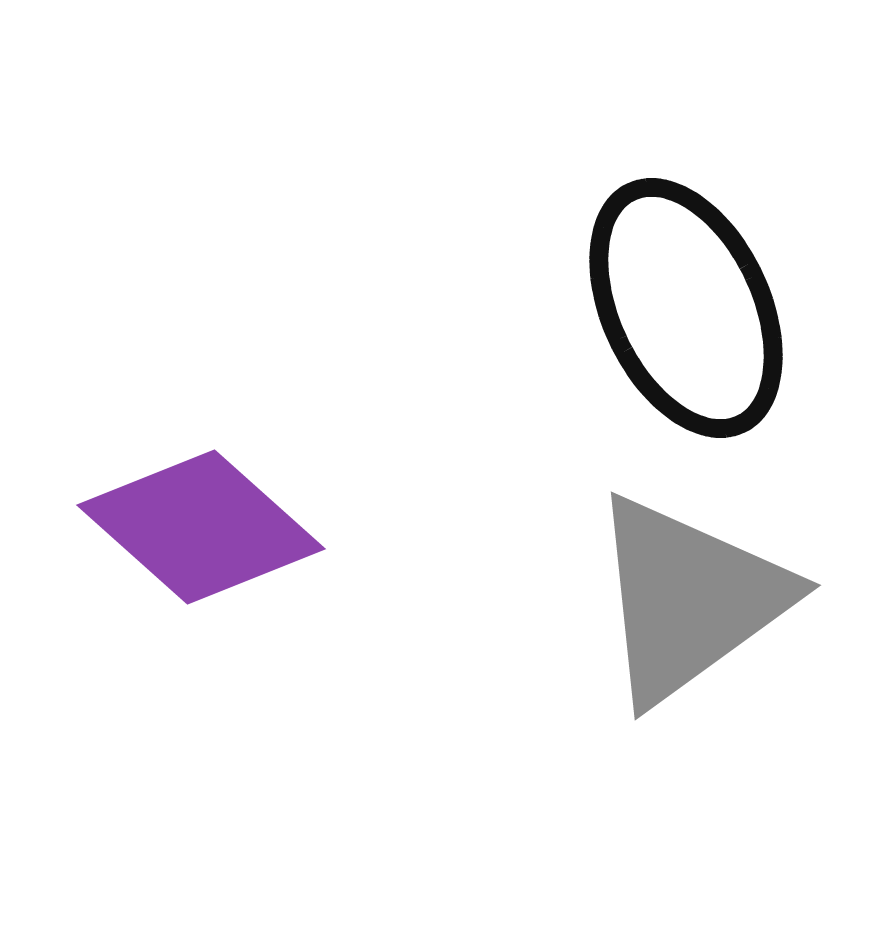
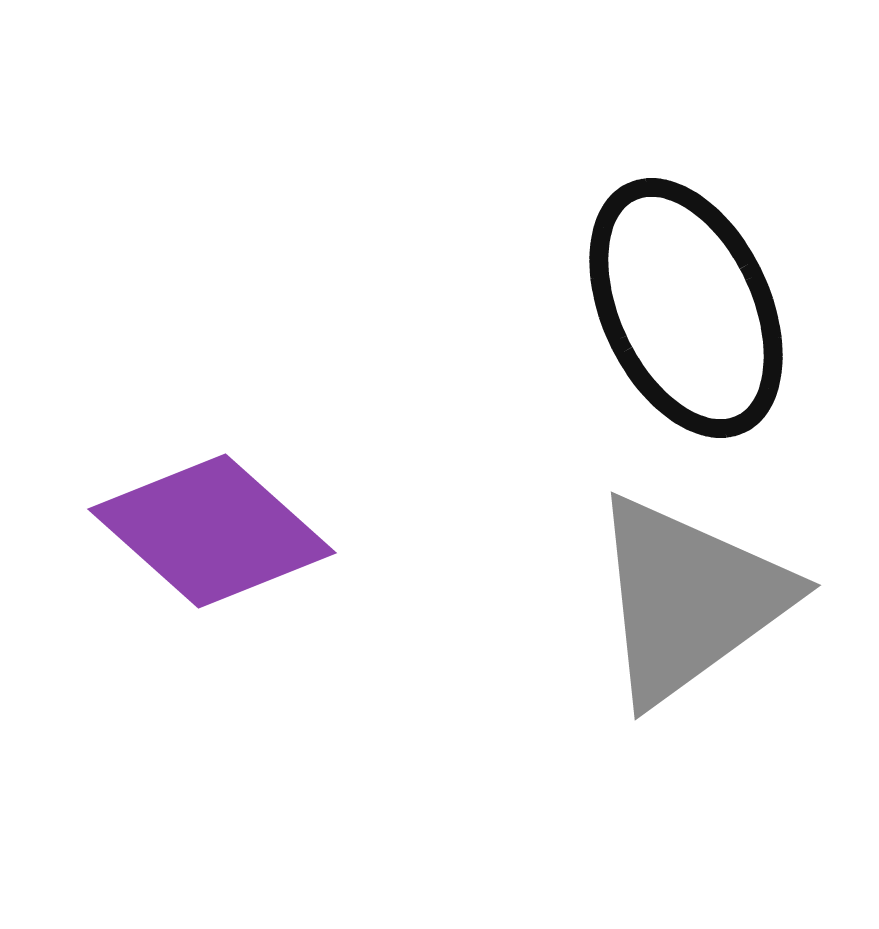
purple diamond: moved 11 px right, 4 px down
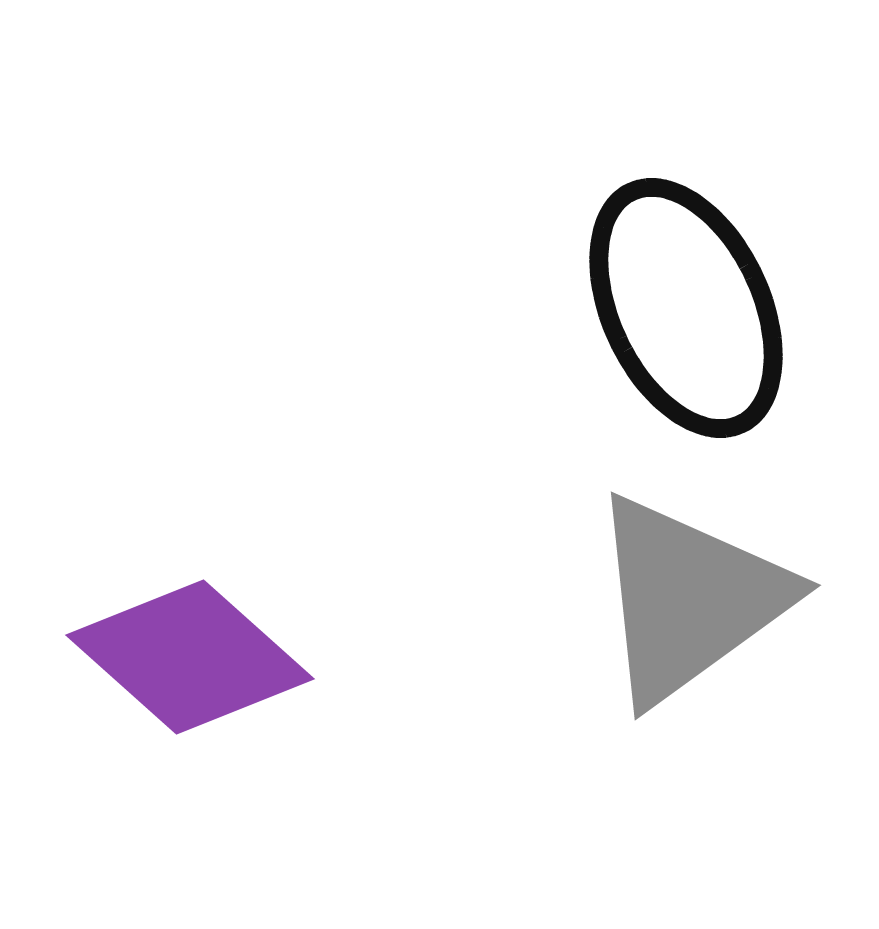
purple diamond: moved 22 px left, 126 px down
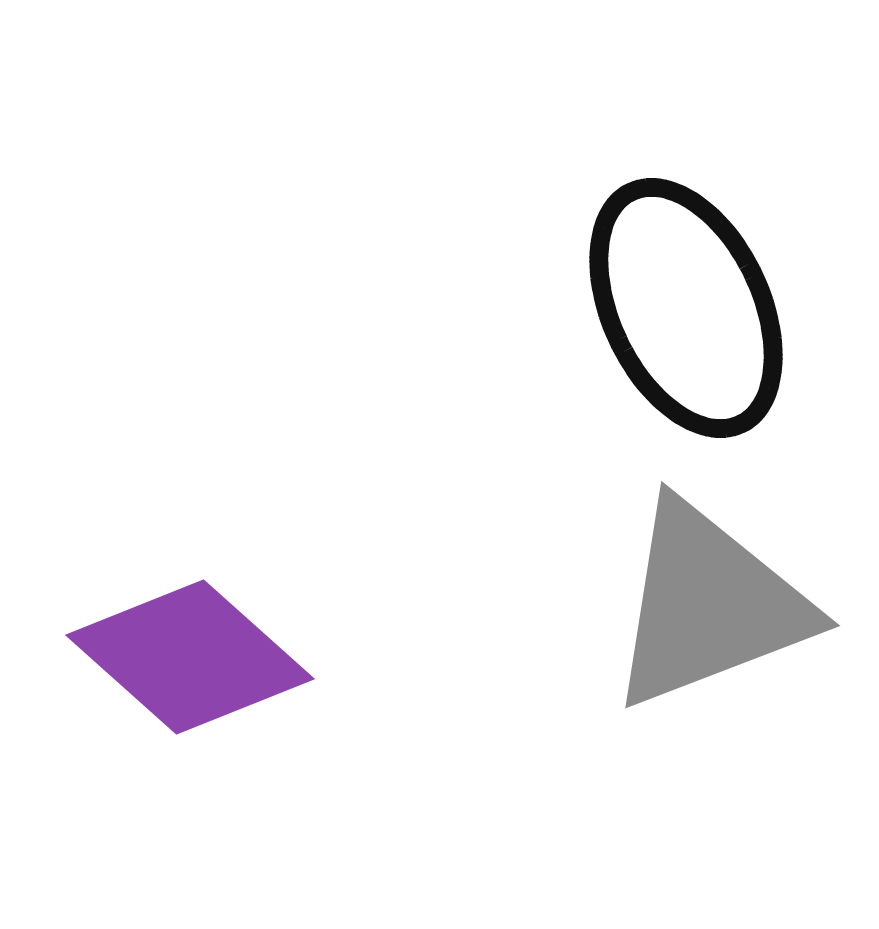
gray triangle: moved 20 px right, 6 px down; rotated 15 degrees clockwise
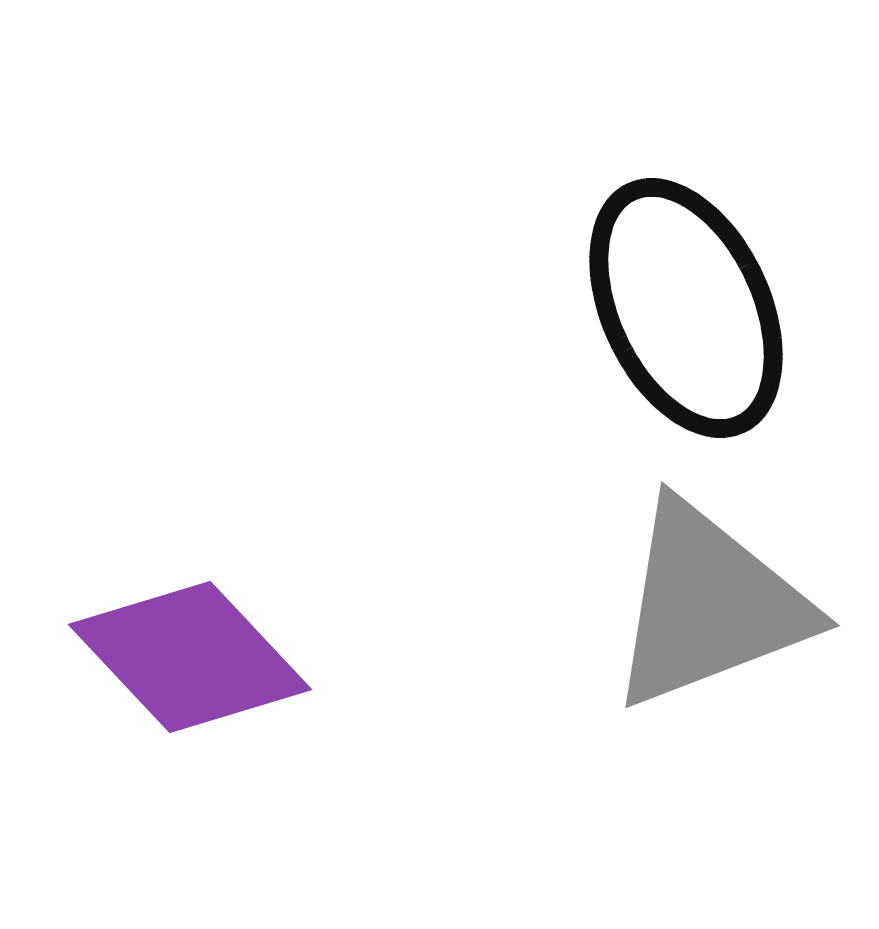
purple diamond: rotated 5 degrees clockwise
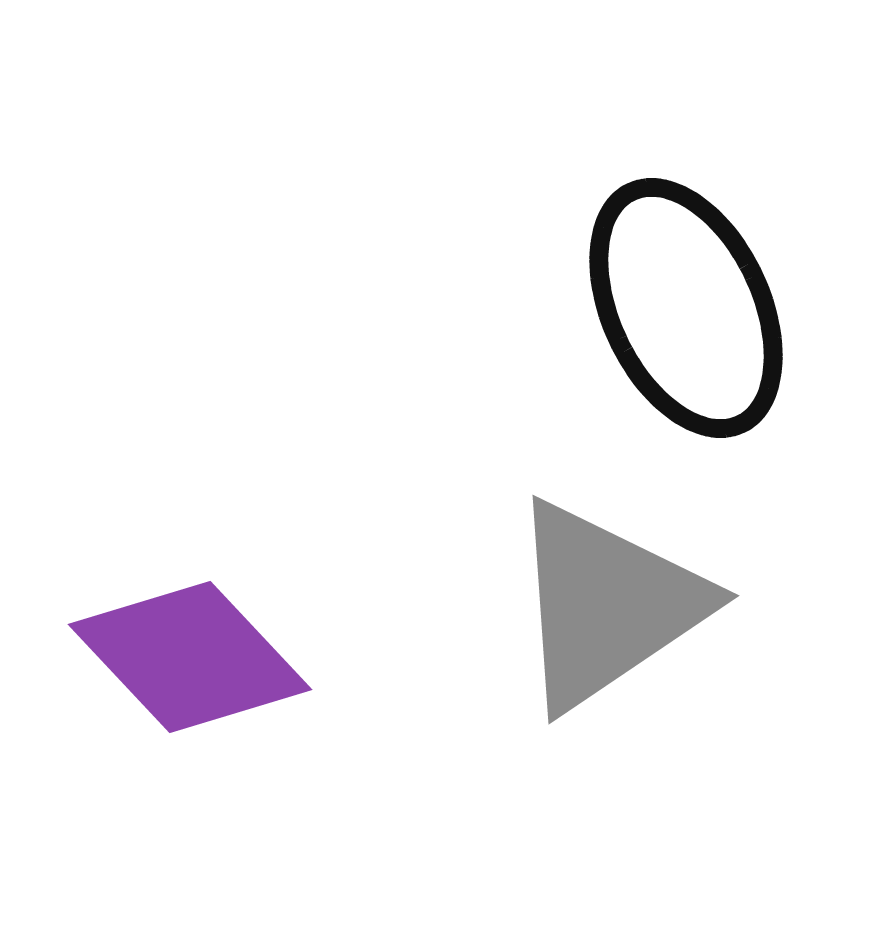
gray triangle: moved 102 px left; rotated 13 degrees counterclockwise
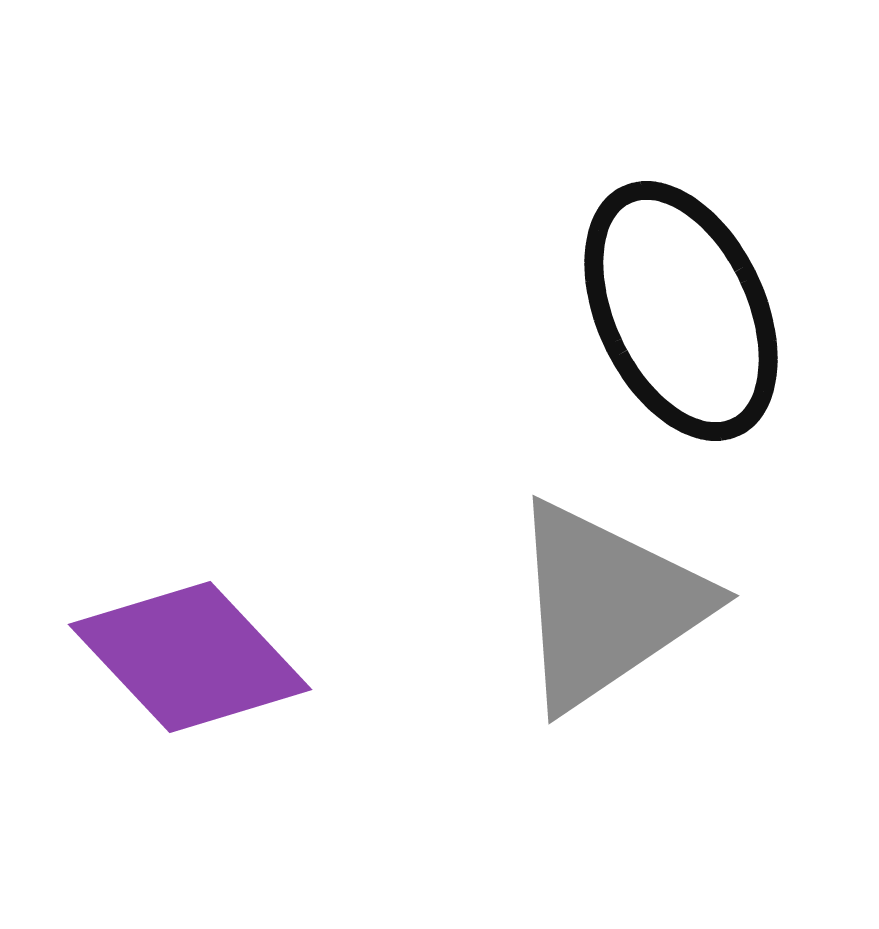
black ellipse: moved 5 px left, 3 px down
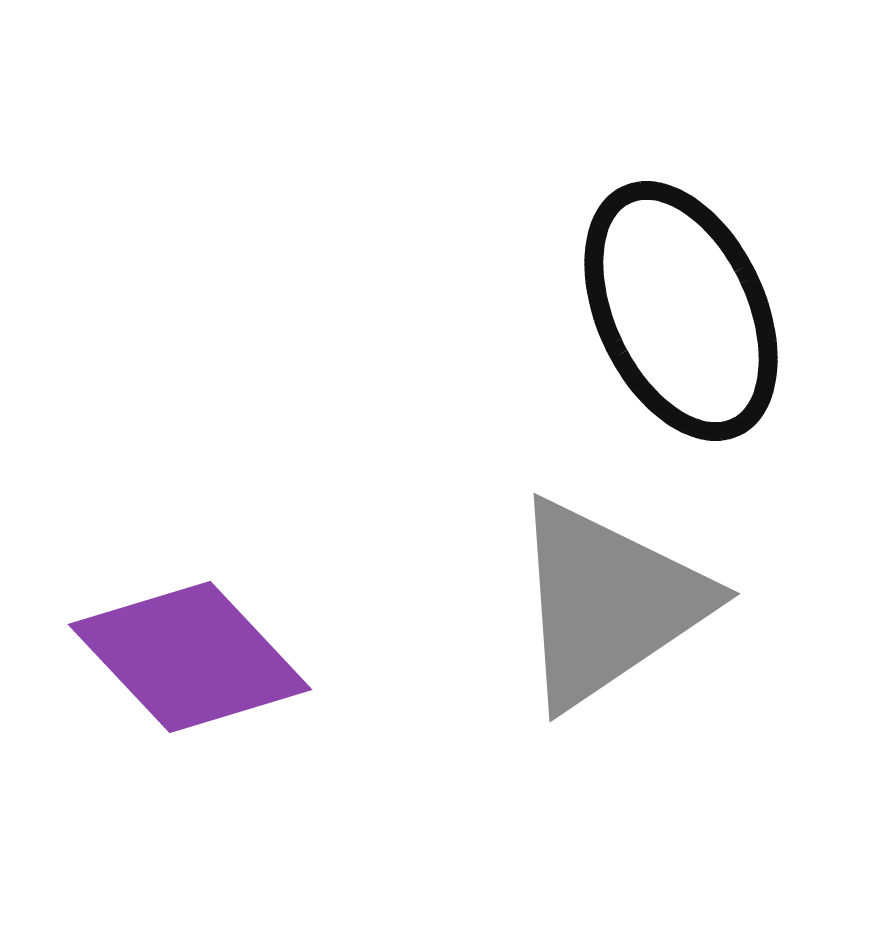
gray triangle: moved 1 px right, 2 px up
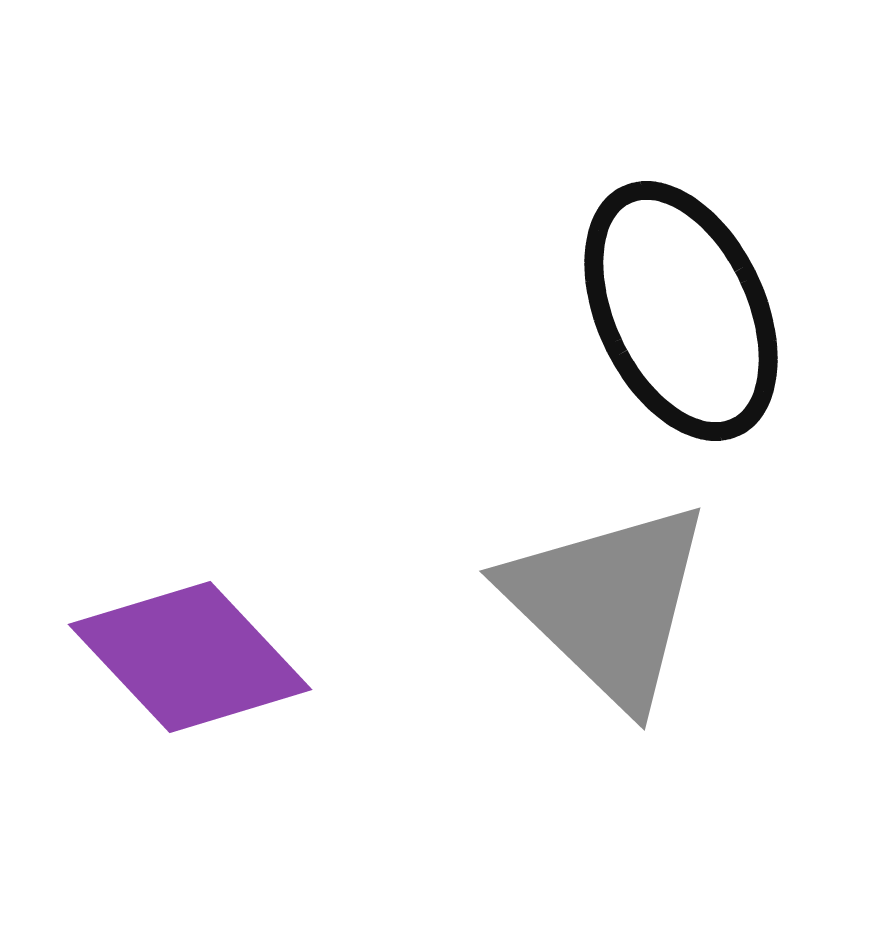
gray triangle: rotated 42 degrees counterclockwise
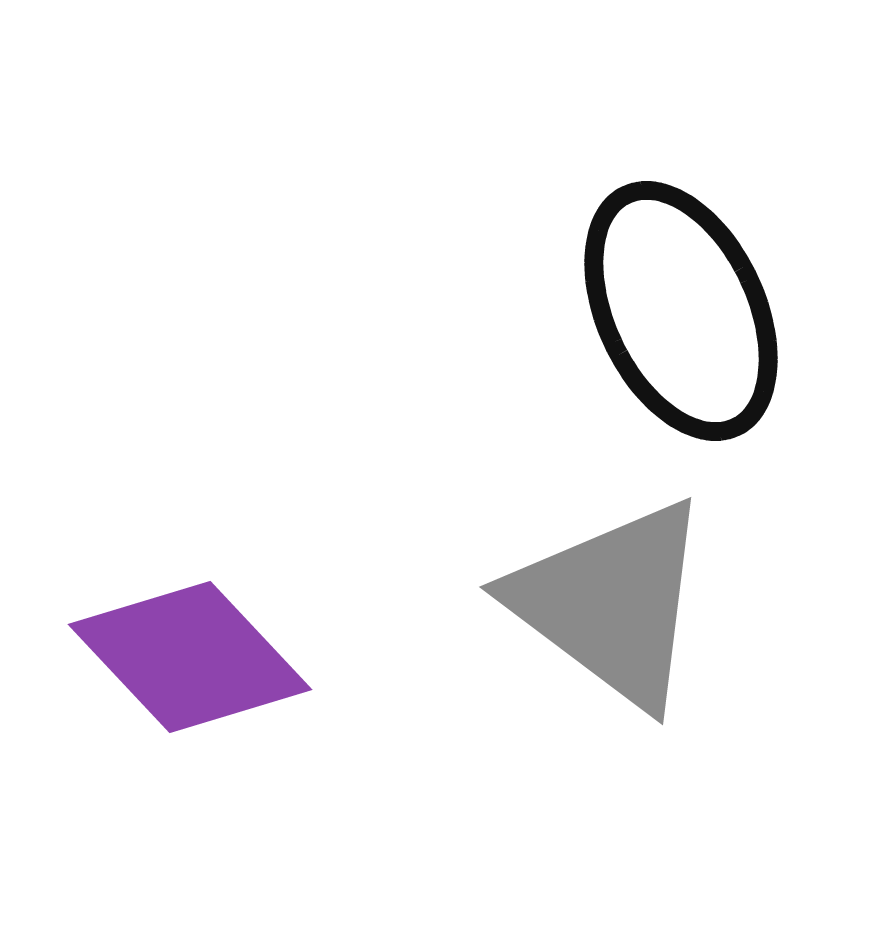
gray triangle: moved 3 px right; rotated 7 degrees counterclockwise
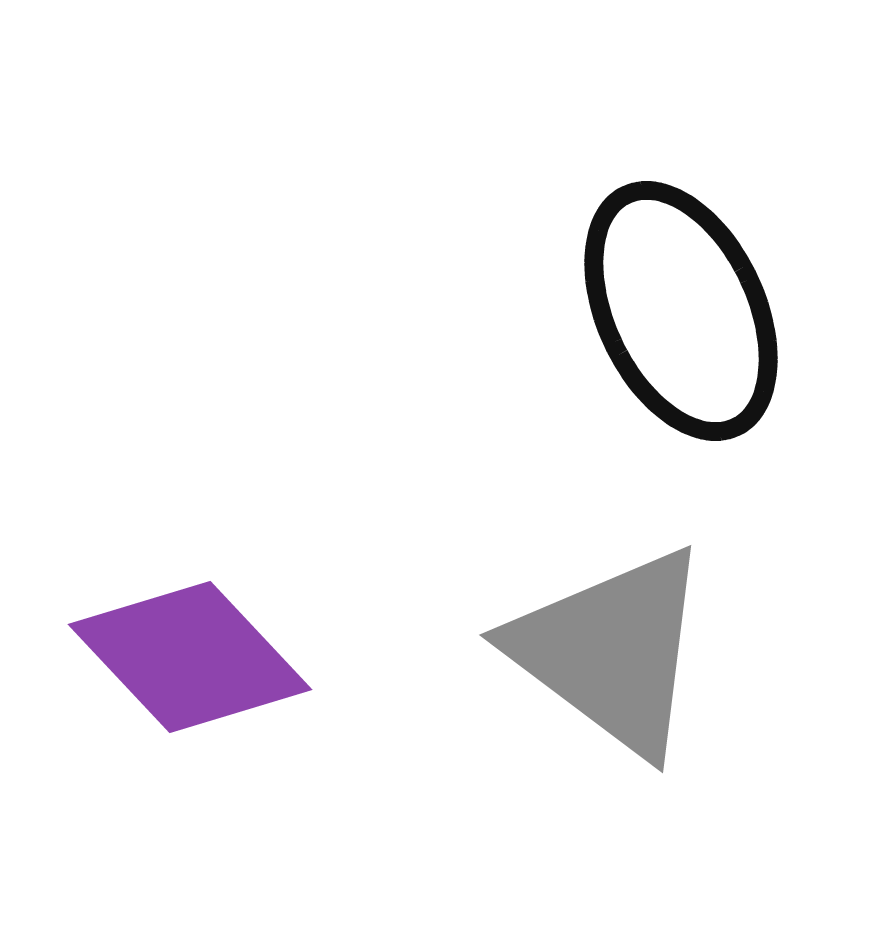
gray triangle: moved 48 px down
